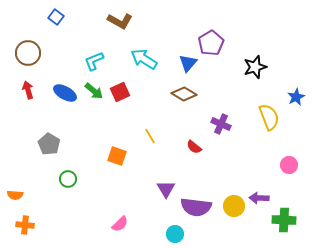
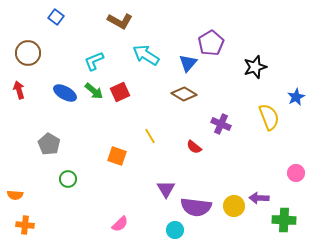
cyan arrow: moved 2 px right, 4 px up
red arrow: moved 9 px left
pink circle: moved 7 px right, 8 px down
cyan circle: moved 4 px up
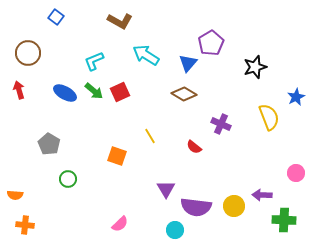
purple arrow: moved 3 px right, 3 px up
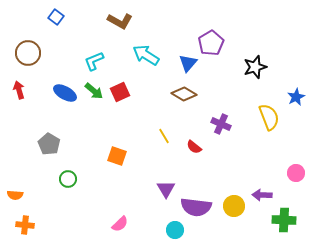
yellow line: moved 14 px right
